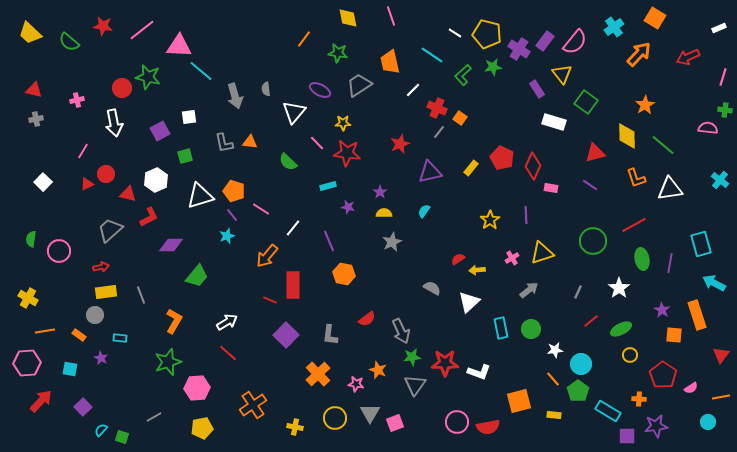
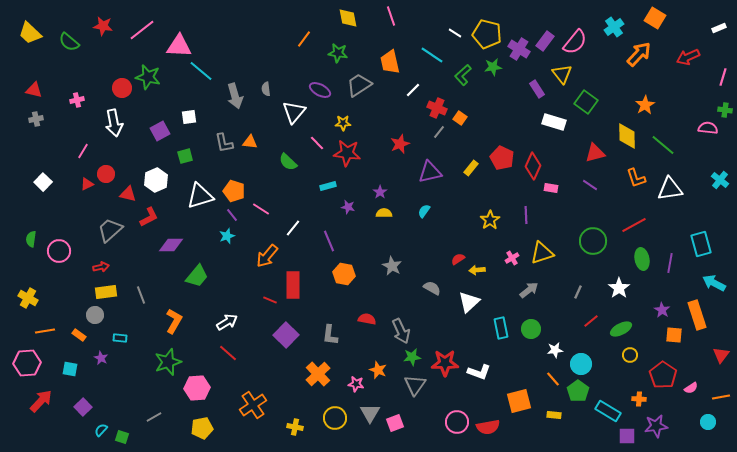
gray star at (392, 242): moved 24 px down; rotated 18 degrees counterclockwise
red semicircle at (367, 319): rotated 132 degrees counterclockwise
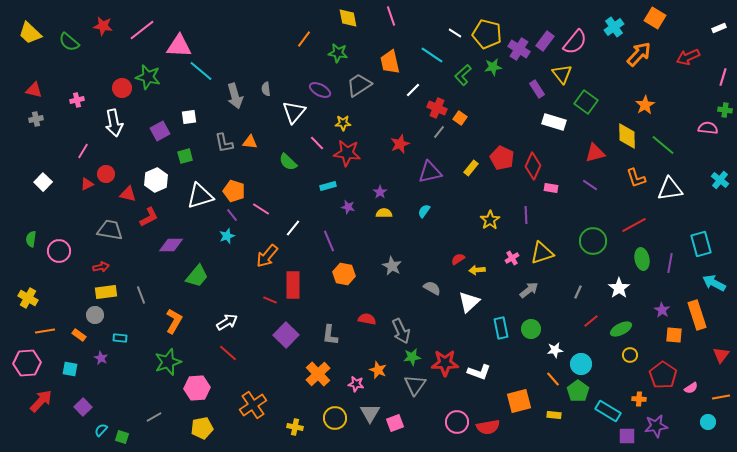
gray trapezoid at (110, 230): rotated 52 degrees clockwise
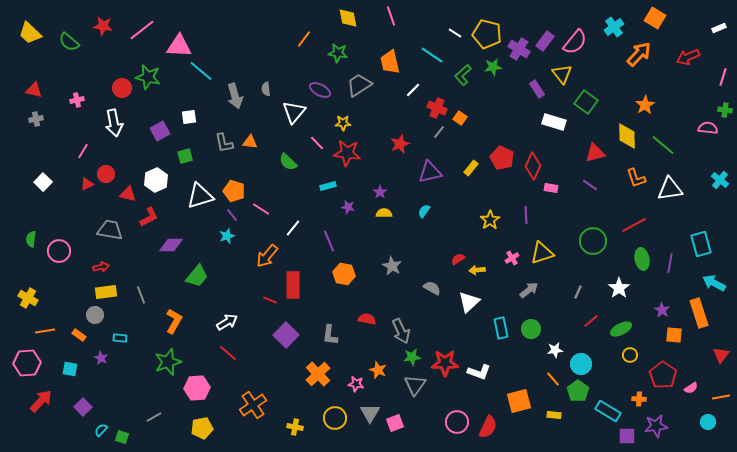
orange rectangle at (697, 315): moved 2 px right, 2 px up
red semicircle at (488, 427): rotated 55 degrees counterclockwise
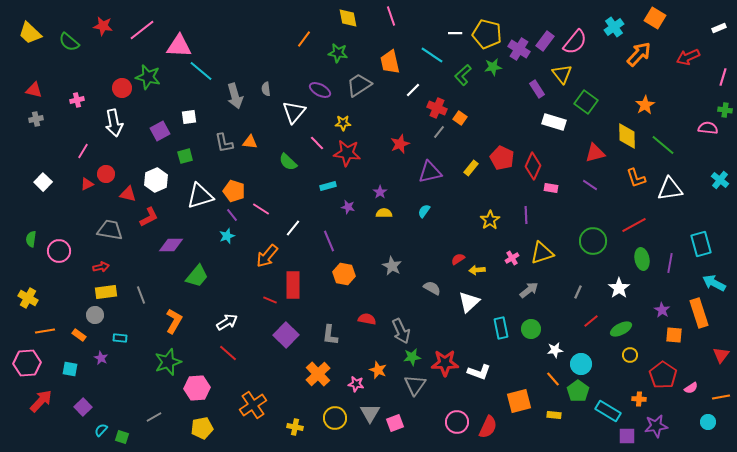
white line at (455, 33): rotated 32 degrees counterclockwise
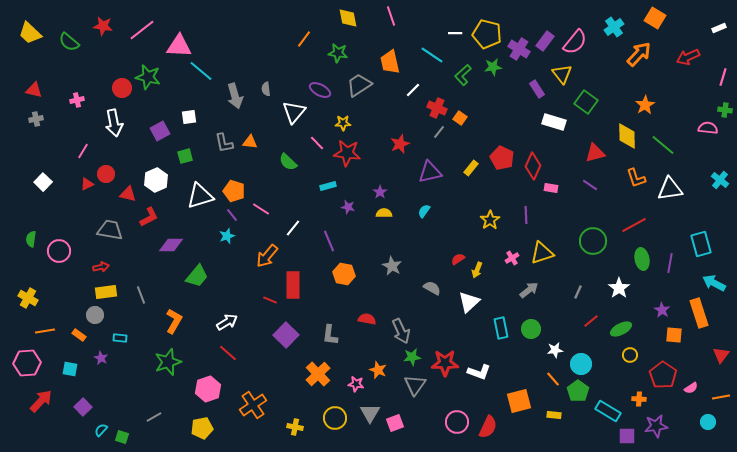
yellow arrow at (477, 270): rotated 63 degrees counterclockwise
pink hexagon at (197, 388): moved 11 px right, 1 px down; rotated 15 degrees counterclockwise
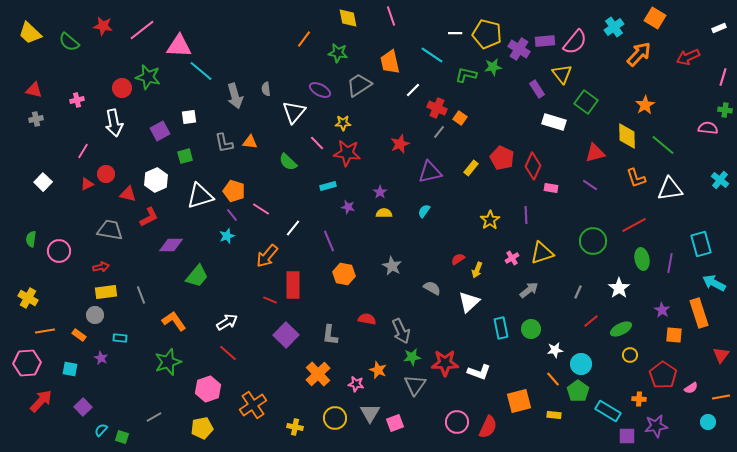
purple rectangle at (545, 41): rotated 48 degrees clockwise
green L-shape at (463, 75): moved 3 px right; rotated 55 degrees clockwise
orange L-shape at (174, 321): rotated 65 degrees counterclockwise
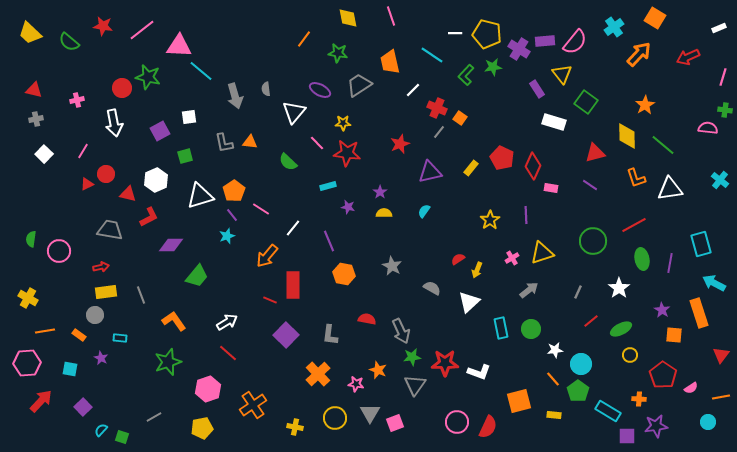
green L-shape at (466, 75): rotated 60 degrees counterclockwise
white square at (43, 182): moved 1 px right, 28 px up
orange pentagon at (234, 191): rotated 20 degrees clockwise
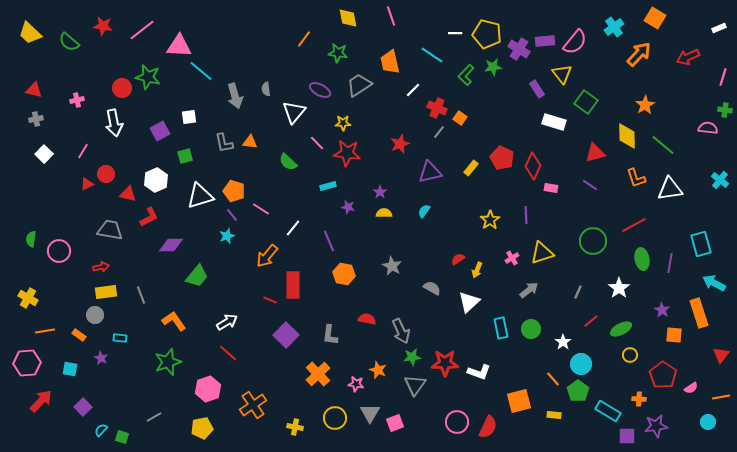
orange pentagon at (234, 191): rotated 20 degrees counterclockwise
white star at (555, 350): moved 8 px right, 8 px up; rotated 28 degrees counterclockwise
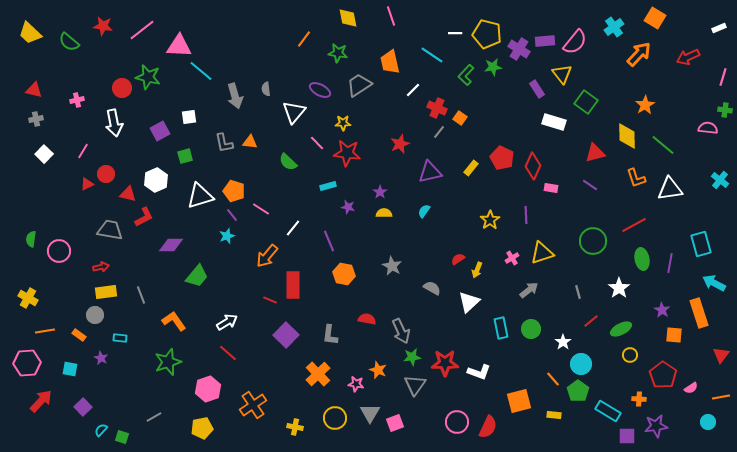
red L-shape at (149, 217): moved 5 px left
gray line at (578, 292): rotated 40 degrees counterclockwise
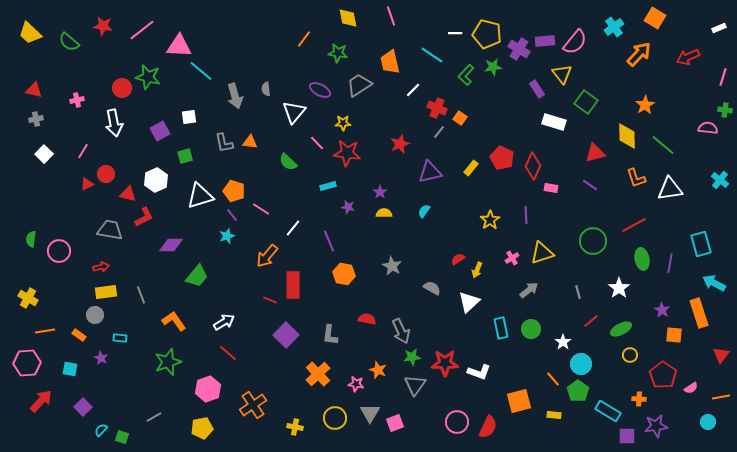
white arrow at (227, 322): moved 3 px left
